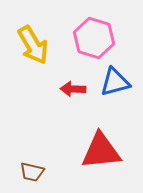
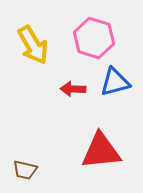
brown trapezoid: moved 7 px left, 2 px up
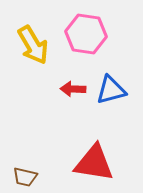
pink hexagon: moved 8 px left, 4 px up; rotated 9 degrees counterclockwise
blue triangle: moved 4 px left, 8 px down
red triangle: moved 7 px left, 12 px down; rotated 15 degrees clockwise
brown trapezoid: moved 7 px down
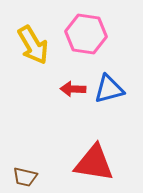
blue triangle: moved 2 px left, 1 px up
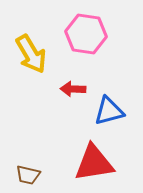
yellow arrow: moved 2 px left, 9 px down
blue triangle: moved 22 px down
red triangle: rotated 18 degrees counterclockwise
brown trapezoid: moved 3 px right, 2 px up
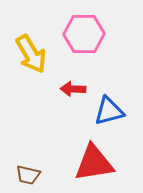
pink hexagon: moved 2 px left; rotated 9 degrees counterclockwise
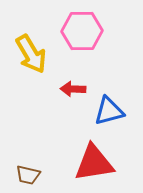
pink hexagon: moved 2 px left, 3 px up
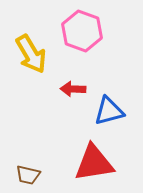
pink hexagon: rotated 21 degrees clockwise
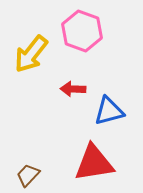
yellow arrow: rotated 69 degrees clockwise
brown trapezoid: rotated 120 degrees clockwise
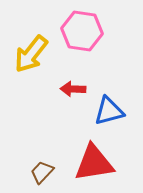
pink hexagon: rotated 12 degrees counterclockwise
brown trapezoid: moved 14 px right, 3 px up
